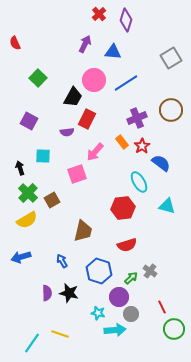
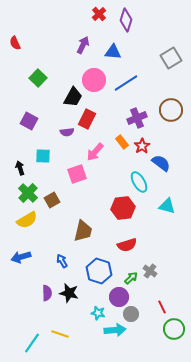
purple arrow at (85, 44): moved 2 px left, 1 px down
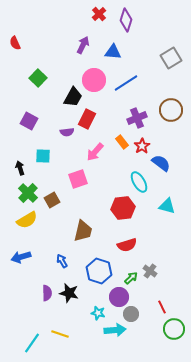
pink square at (77, 174): moved 1 px right, 5 px down
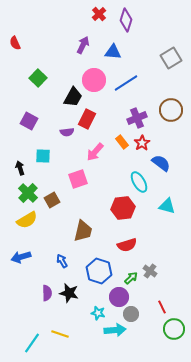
red star at (142, 146): moved 3 px up
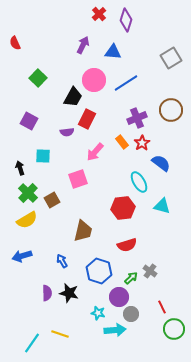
cyan triangle at (167, 206): moved 5 px left
blue arrow at (21, 257): moved 1 px right, 1 px up
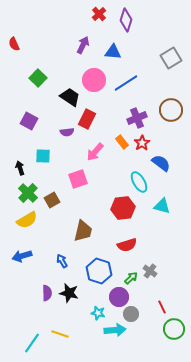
red semicircle at (15, 43): moved 1 px left, 1 px down
black trapezoid at (73, 97): moved 3 px left; rotated 85 degrees counterclockwise
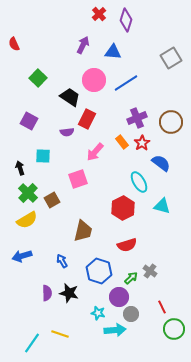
brown circle at (171, 110): moved 12 px down
red hexagon at (123, 208): rotated 20 degrees counterclockwise
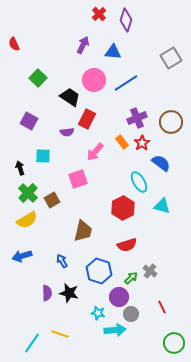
green circle at (174, 329): moved 14 px down
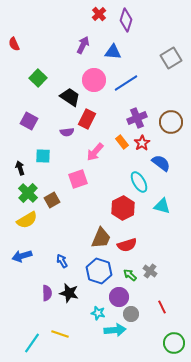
brown trapezoid at (83, 231): moved 18 px right, 7 px down; rotated 10 degrees clockwise
green arrow at (131, 278): moved 1 px left, 3 px up; rotated 96 degrees counterclockwise
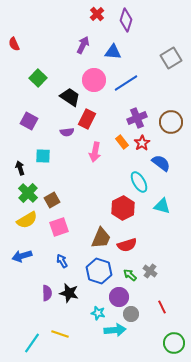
red cross at (99, 14): moved 2 px left
pink arrow at (95, 152): rotated 30 degrees counterclockwise
pink square at (78, 179): moved 19 px left, 48 px down
